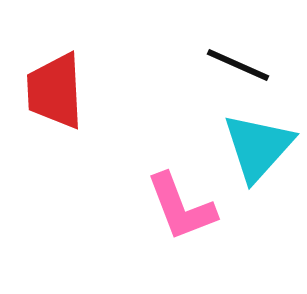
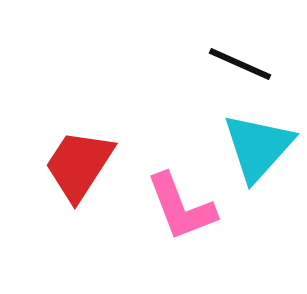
black line: moved 2 px right, 1 px up
red trapezoid: moved 24 px right, 74 px down; rotated 36 degrees clockwise
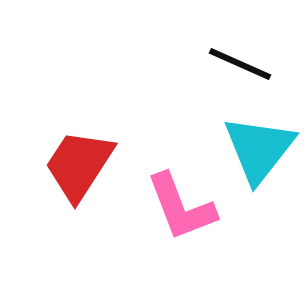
cyan triangle: moved 1 px right, 2 px down; rotated 4 degrees counterclockwise
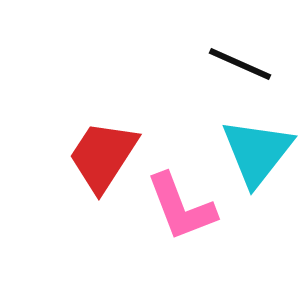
cyan triangle: moved 2 px left, 3 px down
red trapezoid: moved 24 px right, 9 px up
